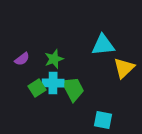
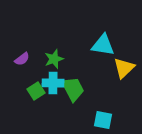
cyan triangle: rotated 15 degrees clockwise
green square: moved 1 px left, 3 px down
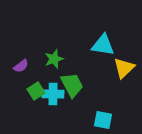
purple semicircle: moved 1 px left, 7 px down
cyan cross: moved 11 px down
green trapezoid: moved 1 px left, 4 px up
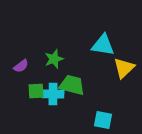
green trapezoid: rotated 48 degrees counterclockwise
green square: rotated 30 degrees clockwise
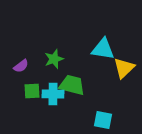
cyan triangle: moved 4 px down
green square: moved 4 px left
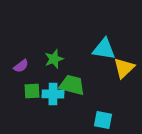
cyan triangle: moved 1 px right
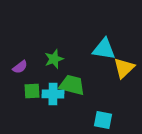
purple semicircle: moved 1 px left, 1 px down
